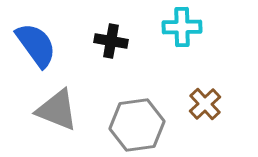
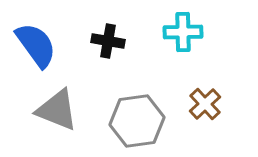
cyan cross: moved 1 px right, 5 px down
black cross: moved 3 px left
gray hexagon: moved 4 px up
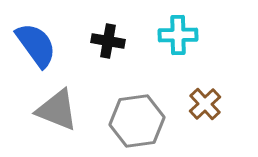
cyan cross: moved 5 px left, 3 px down
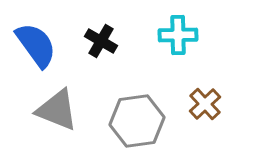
black cross: moved 7 px left; rotated 20 degrees clockwise
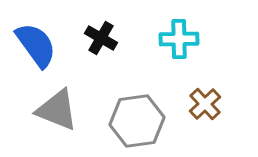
cyan cross: moved 1 px right, 4 px down
black cross: moved 3 px up
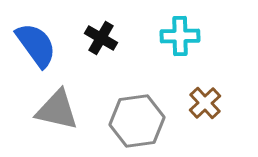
cyan cross: moved 1 px right, 3 px up
brown cross: moved 1 px up
gray triangle: rotated 9 degrees counterclockwise
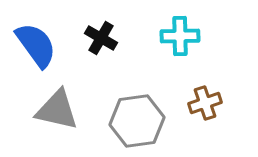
brown cross: rotated 24 degrees clockwise
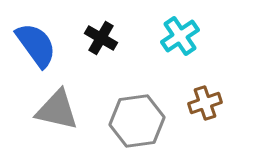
cyan cross: rotated 33 degrees counterclockwise
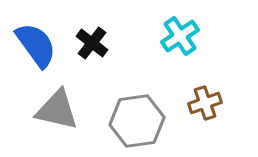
black cross: moved 9 px left, 5 px down; rotated 8 degrees clockwise
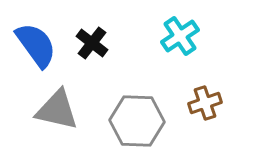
gray hexagon: rotated 10 degrees clockwise
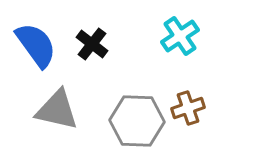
black cross: moved 1 px down
brown cross: moved 17 px left, 5 px down
